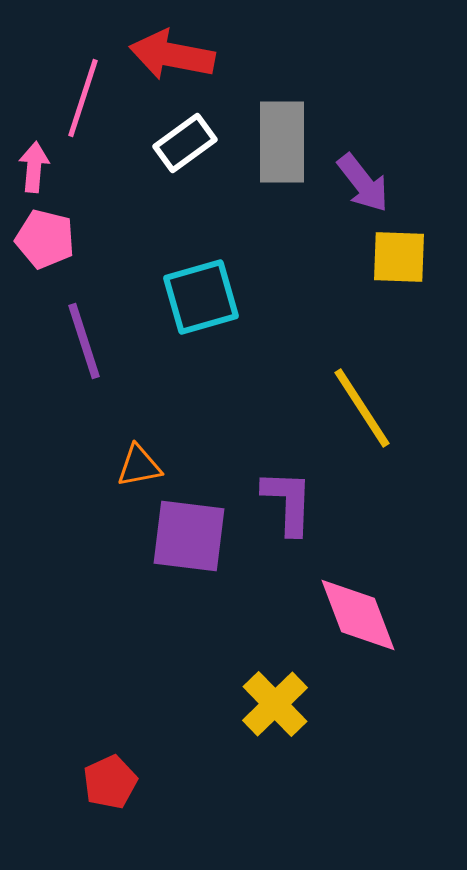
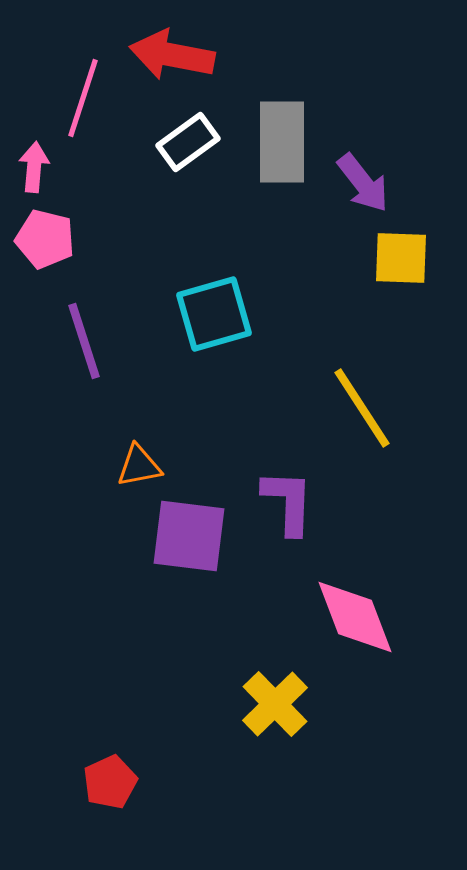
white rectangle: moved 3 px right, 1 px up
yellow square: moved 2 px right, 1 px down
cyan square: moved 13 px right, 17 px down
pink diamond: moved 3 px left, 2 px down
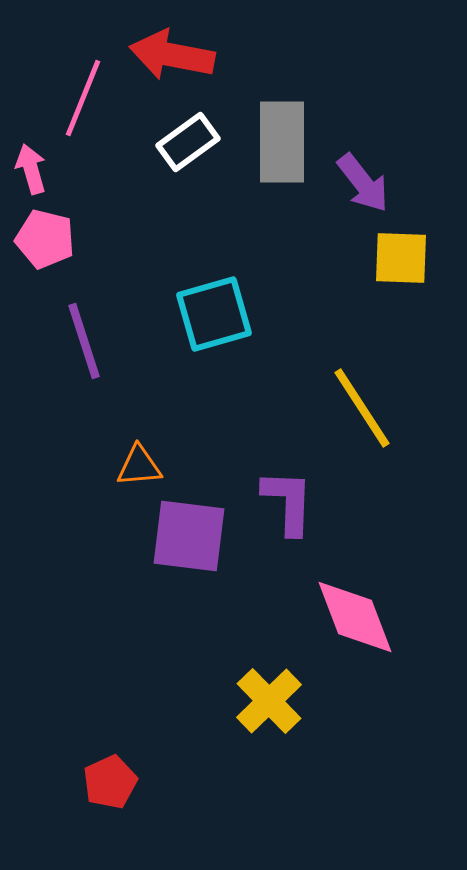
pink line: rotated 4 degrees clockwise
pink arrow: moved 3 px left, 2 px down; rotated 21 degrees counterclockwise
orange triangle: rotated 6 degrees clockwise
yellow cross: moved 6 px left, 3 px up
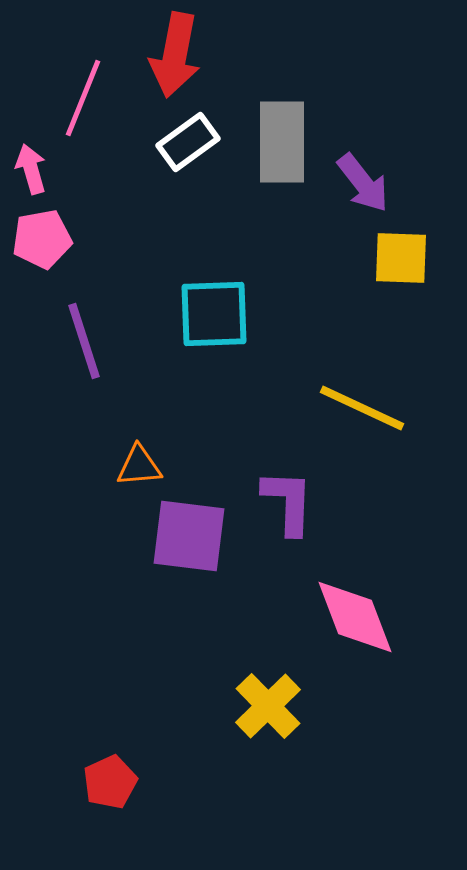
red arrow: moved 3 px right; rotated 90 degrees counterclockwise
pink pentagon: moved 3 px left; rotated 24 degrees counterclockwise
cyan square: rotated 14 degrees clockwise
yellow line: rotated 32 degrees counterclockwise
yellow cross: moved 1 px left, 5 px down
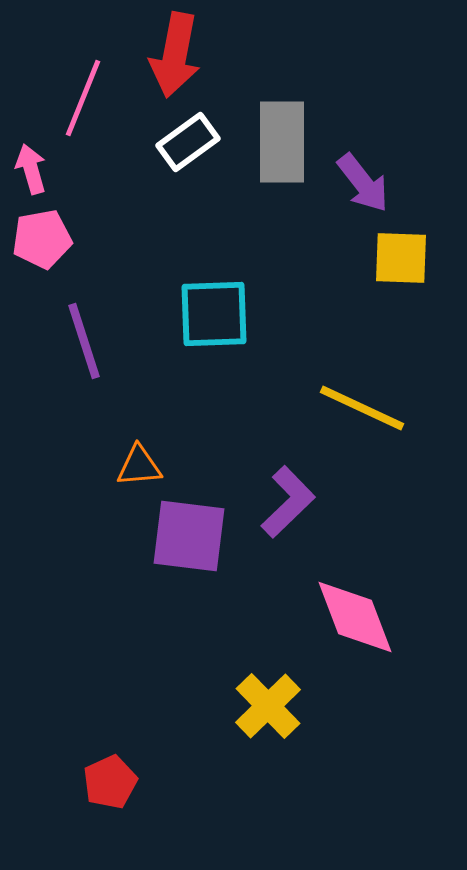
purple L-shape: rotated 44 degrees clockwise
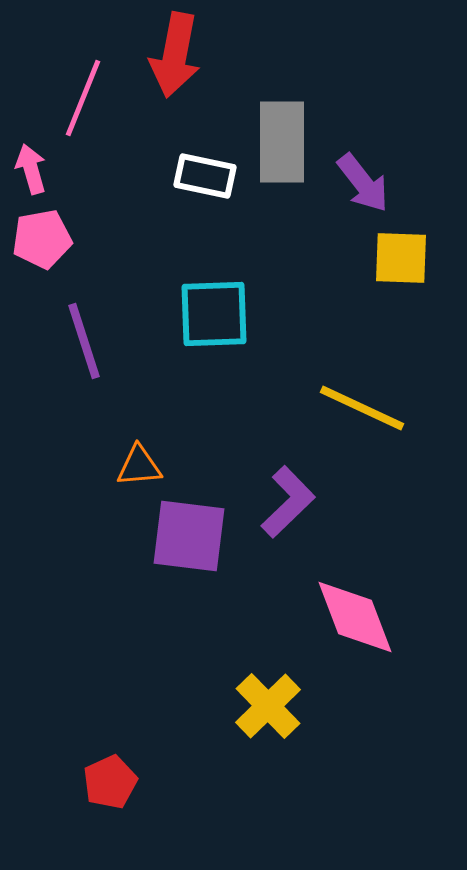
white rectangle: moved 17 px right, 34 px down; rotated 48 degrees clockwise
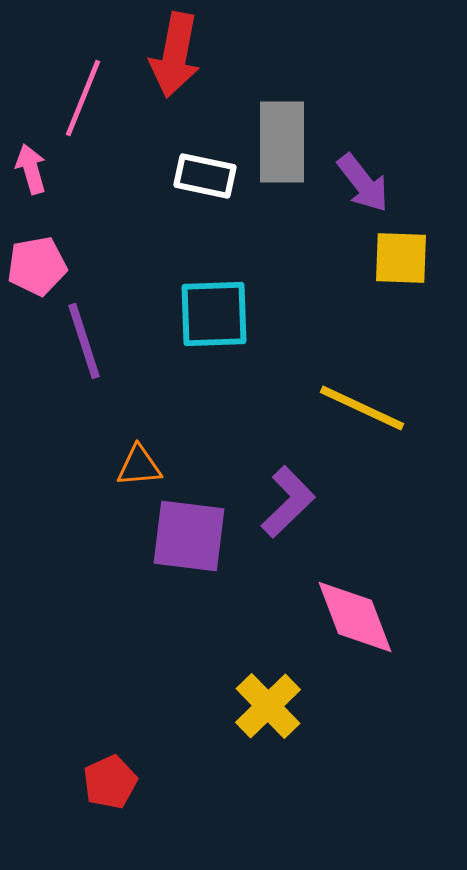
pink pentagon: moved 5 px left, 27 px down
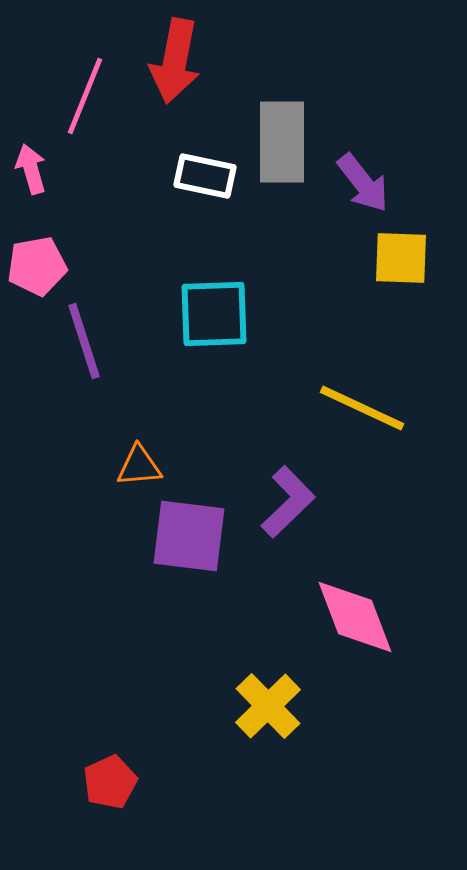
red arrow: moved 6 px down
pink line: moved 2 px right, 2 px up
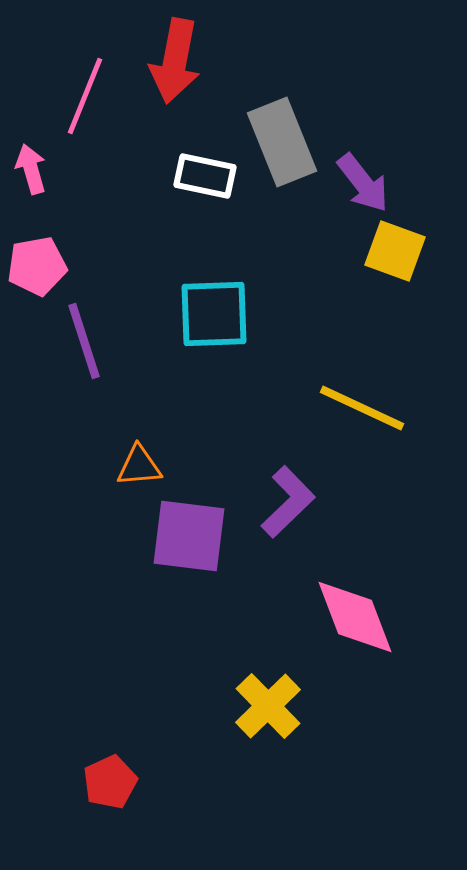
gray rectangle: rotated 22 degrees counterclockwise
yellow square: moved 6 px left, 7 px up; rotated 18 degrees clockwise
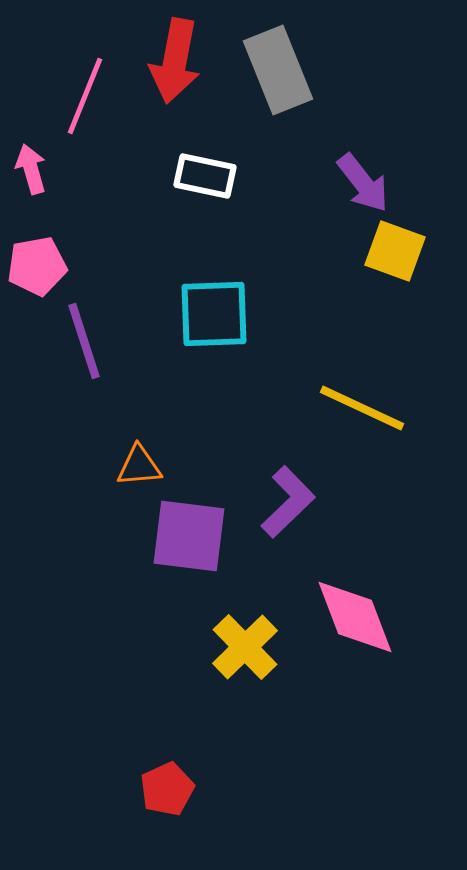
gray rectangle: moved 4 px left, 72 px up
yellow cross: moved 23 px left, 59 px up
red pentagon: moved 57 px right, 7 px down
